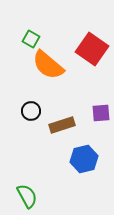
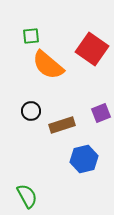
green square: moved 3 px up; rotated 36 degrees counterclockwise
purple square: rotated 18 degrees counterclockwise
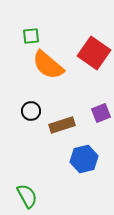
red square: moved 2 px right, 4 px down
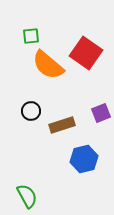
red square: moved 8 px left
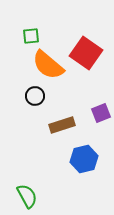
black circle: moved 4 px right, 15 px up
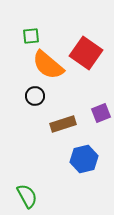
brown rectangle: moved 1 px right, 1 px up
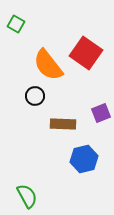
green square: moved 15 px left, 12 px up; rotated 36 degrees clockwise
orange semicircle: rotated 12 degrees clockwise
brown rectangle: rotated 20 degrees clockwise
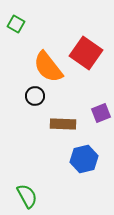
orange semicircle: moved 2 px down
